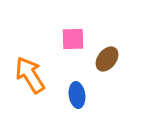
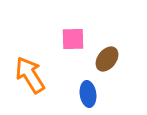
blue ellipse: moved 11 px right, 1 px up
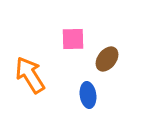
blue ellipse: moved 1 px down
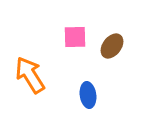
pink square: moved 2 px right, 2 px up
brown ellipse: moved 5 px right, 13 px up
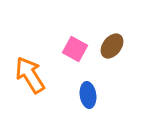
pink square: moved 12 px down; rotated 30 degrees clockwise
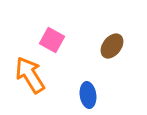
pink square: moved 23 px left, 9 px up
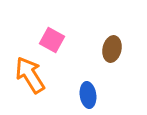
brown ellipse: moved 3 px down; rotated 25 degrees counterclockwise
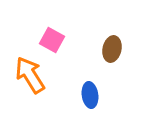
blue ellipse: moved 2 px right
